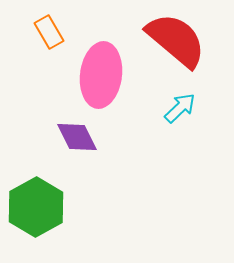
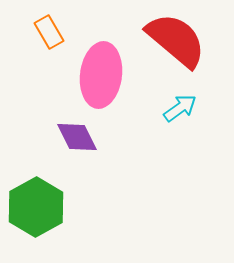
cyan arrow: rotated 8 degrees clockwise
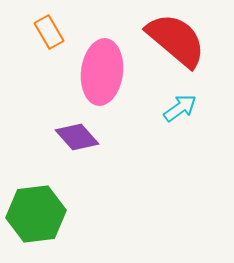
pink ellipse: moved 1 px right, 3 px up
purple diamond: rotated 15 degrees counterclockwise
green hexagon: moved 7 px down; rotated 22 degrees clockwise
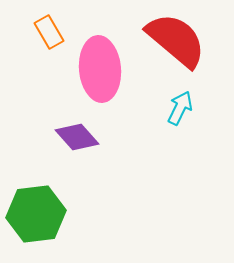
pink ellipse: moved 2 px left, 3 px up; rotated 12 degrees counterclockwise
cyan arrow: rotated 28 degrees counterclockwise
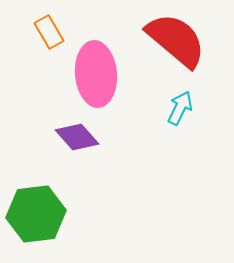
pink ellipse: moved 4 px left, 5 px down
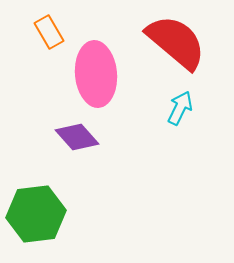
red semicircle: moved 2 px down
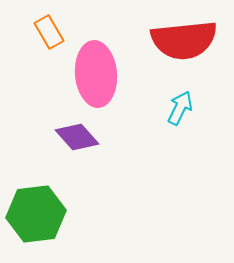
red semicircle: moved 8 px right, 2 px up; rotated 134 degrees clockwise
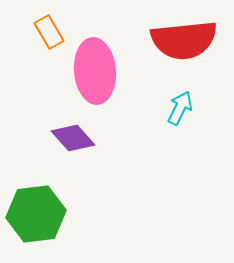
pink ellipse: moved 1 px left, 3 px up
purple diamond: moved 4 px left, 1 px down
